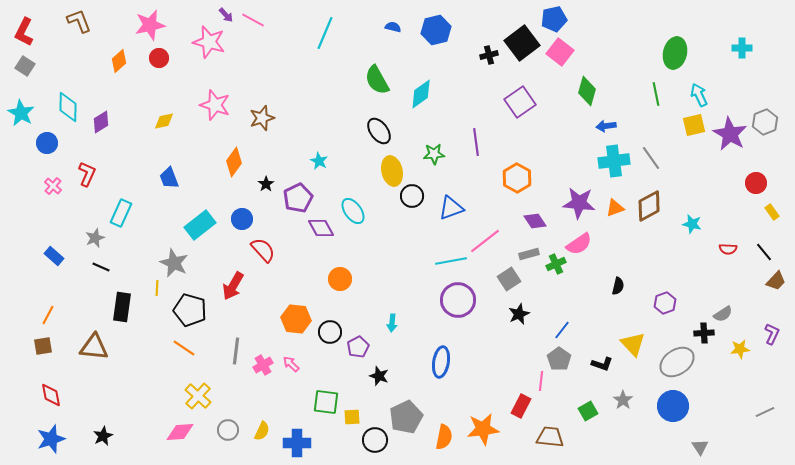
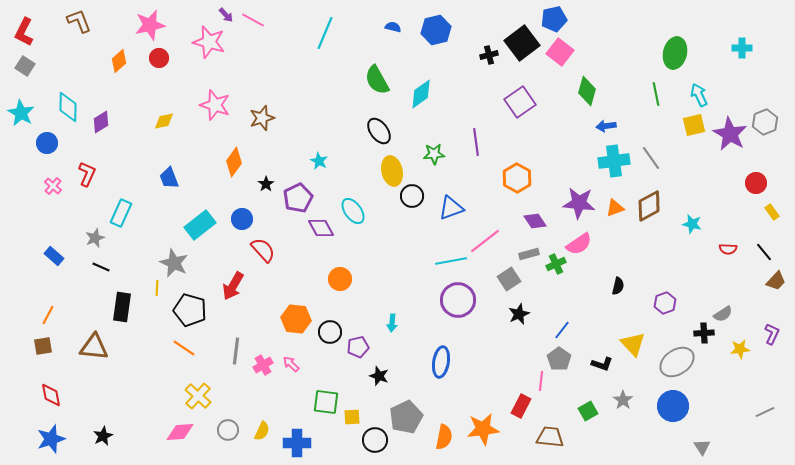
purple pentagon at (358, 347): rotated 15 degrees clockwise
gray triangle at (700, 447): moved 2 px right
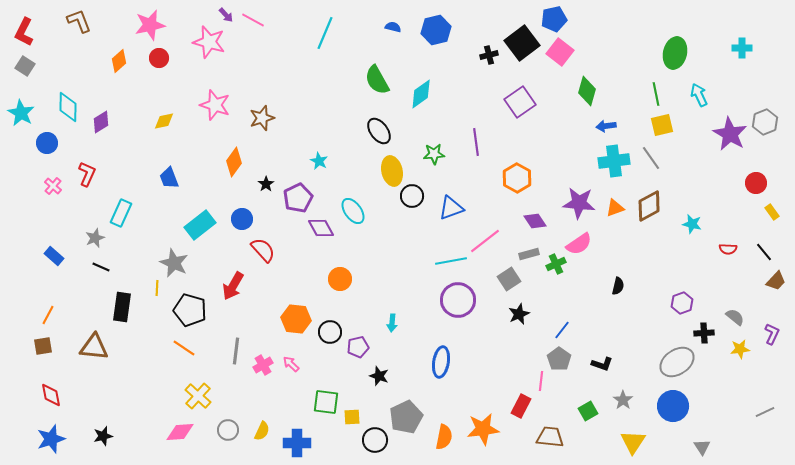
yellow square at (694, 125): moved 32 px left
purple hexagon at (665, 303): moved 17 px right
gray semicircle at (723, 314): moved 12 px right, 3 px down; rotated 108 degrees counterclockwise
yellow triangle at (633, 344): moved 98 px down; rotated 16 degrees clockwise
black star at (103, 436): rotated 12 degrees clockwise
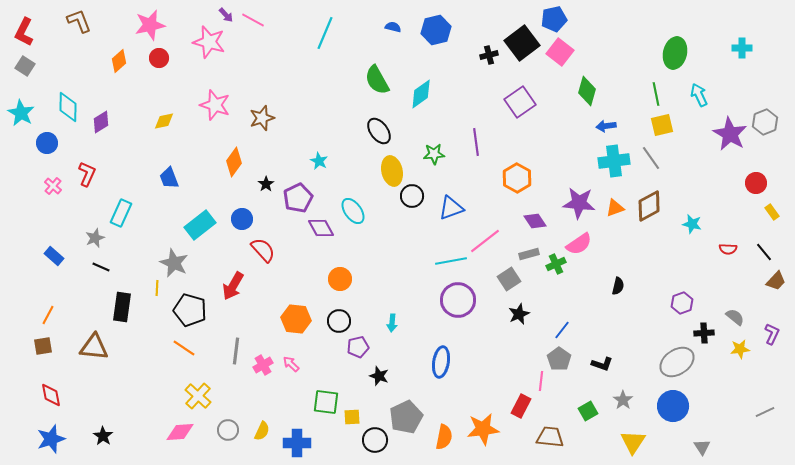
black circle at (330, 332): moved 9 px right, 11 px up
black star at (103, 436): rotated 24 degrees counterclockwise
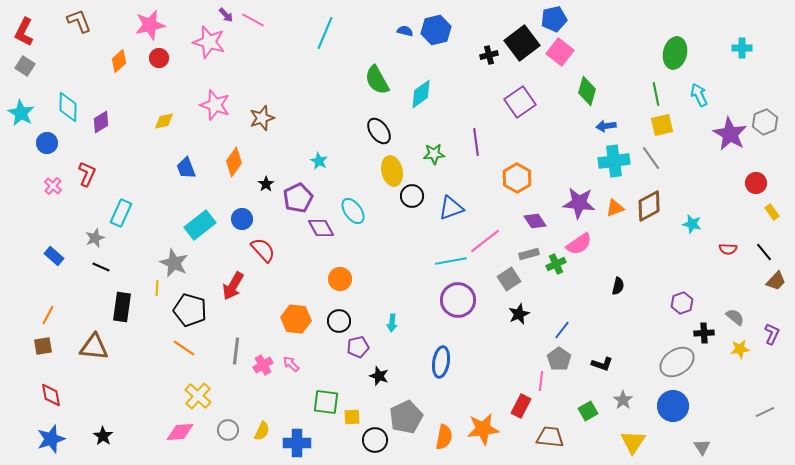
blue semicircle at (393, 27): moved 12 px right, 4 px down
blue trapezoid at (169, 178): moved 17 px right, 10 px up
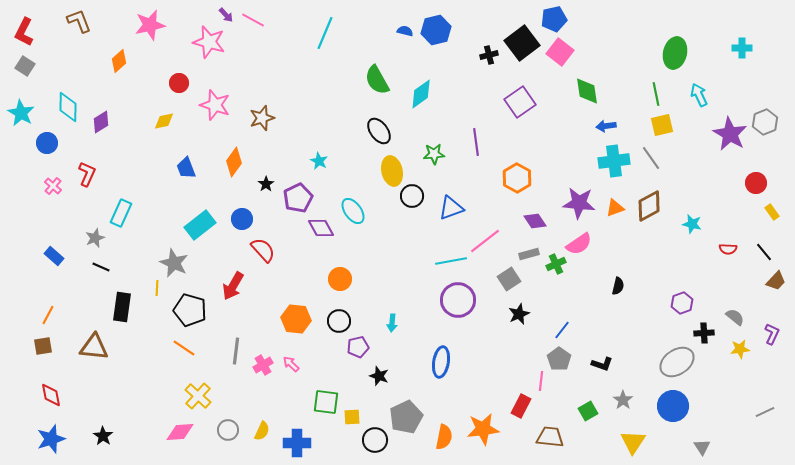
red circle at (159, 58): moved 20 px right, 25 px down
green diamond at (587, 91): rotated 24 degrees counterclockwise
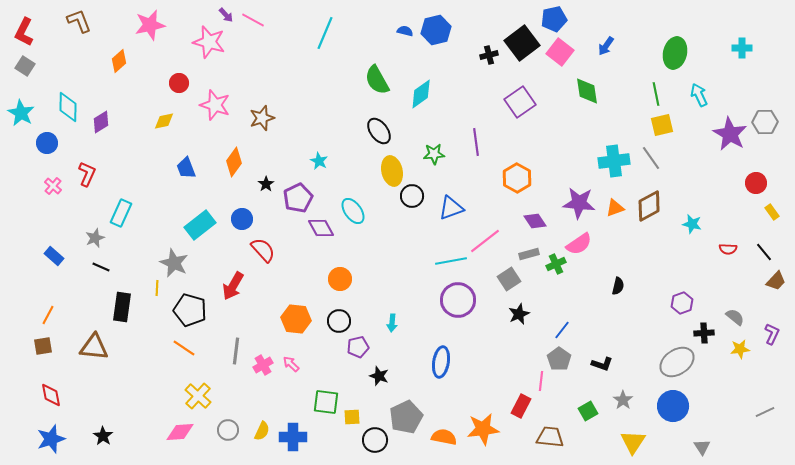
gray hexagon at (765, 122): rotated 20 degrees clockwise
blue arrow at (606, 126): moved 80 px up; rotated 48 degrees counterclockwise
orange semicircle at (444, 437): rotated 90 degrees counterclockwise
blue cross at (297, 443): moved 4 px left, 6 px up
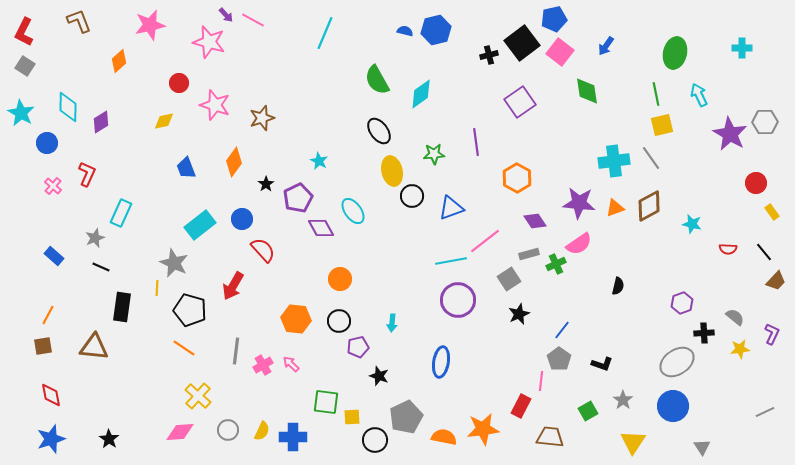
black star at (103, 436): moved 6 px right, 3 px down
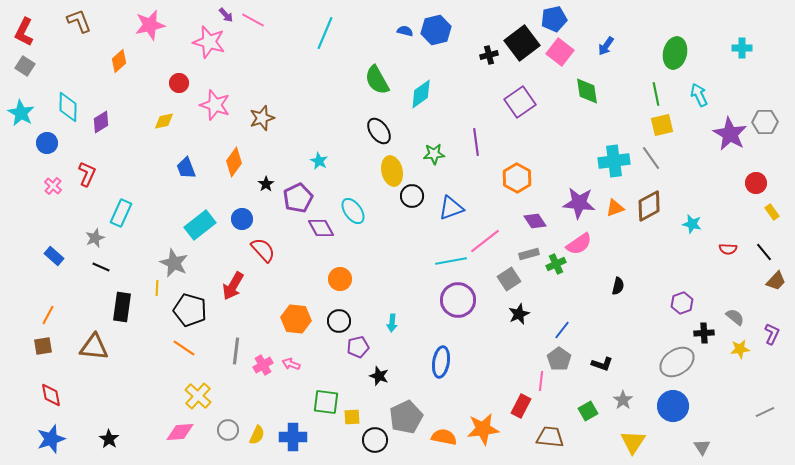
pink arrow at (291, 364): rotated 24 degrees counterclockwise
yellow semicircle at (262, 431): moved 5 px left, 4 px down
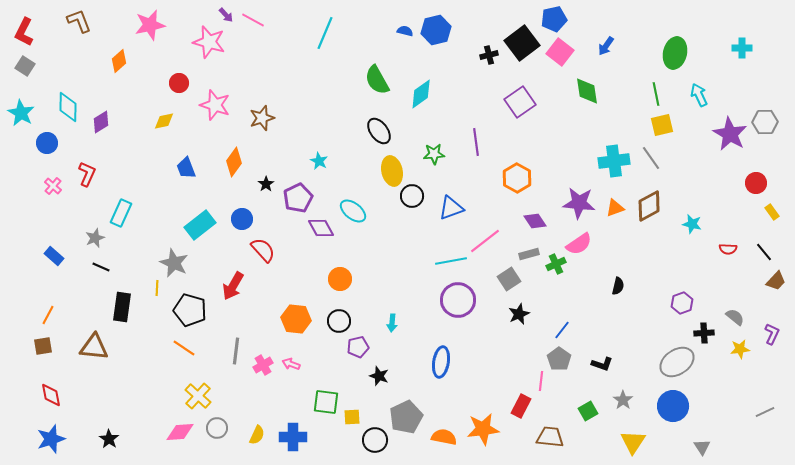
cyan ellipse at (353, 211): rotated 16 degrees counterclockwise
gray circle at (228, 430): moved 11 px left, 2 px up
